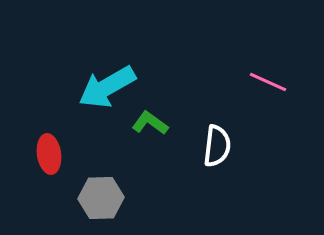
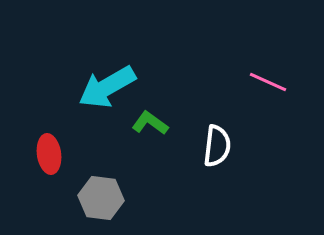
gray hexagon: rotated 9 degrees clockwise
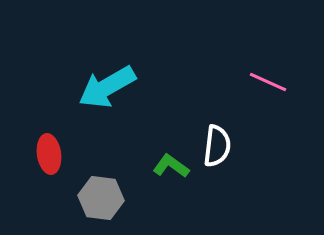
green L-shape: moved 21 px right, 43 px down
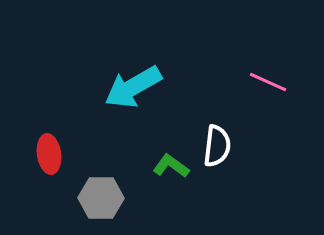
cyan arrow: moved 26 px right
gray hexagon: rotated 6 degrees counterclockwise
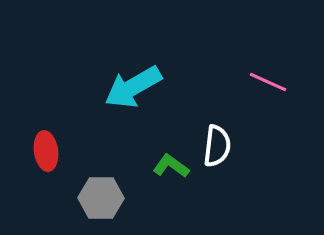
red ellipse: moved 3 px left, 3 px up
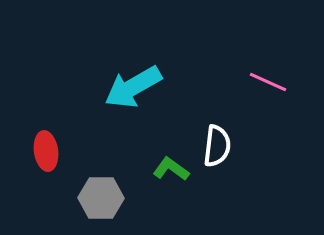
green L-shape: moved 3 px down
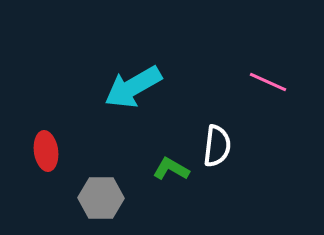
green L-shape: rotated 6 degrees counterclockwise
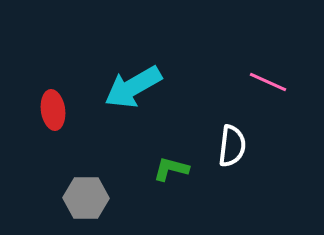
white semicircle: moved 15 px right
red ellipse: moved 7 px right, 41 px up
green L-shape: rotated 15 degrees counterclockwise
gray hexagon: moved 15 px left
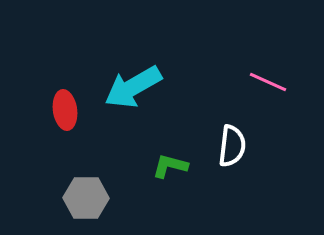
red ellipse: moved 12 px right
green L-shape: moved 1 px left, 3 px up
